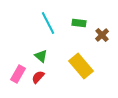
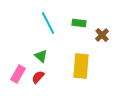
yellow rectangle: rotated 45 degrees clockwise
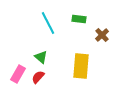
green rectangle: moved 4 px up
green triangle: moved 1 px down
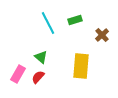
green rectangle: moved 4 px left, 1 px down; rotated 24 degrees counterclockwise
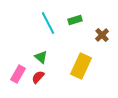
yellow rectangle: rotated 20 degrees clockwise
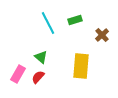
yellow rectangle: rotated 20 degrees counterclockwise
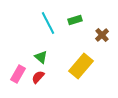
yellow rectangle: rotated 35 degrees clockwise
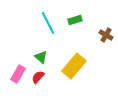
brown cross: moved 4 px right; rotated 16 degrees counterclockwise
yellow rectangle: moved 7 px left
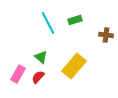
brown cross: rotated 24 degrees counterclockwise
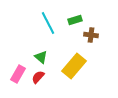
brown cross: moved 15 px left
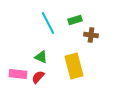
green triangle: rotated 16 degrees counterclockwise
yellow rectangle: rotated 55 degrees counterclockwise
pink rectangle: rotated 66 degrees clockwise
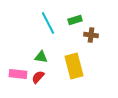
green triangle: rotated 16 degrees counterclockwise
